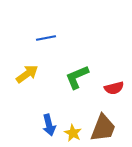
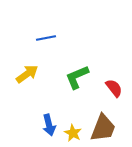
red semicircle: rotated 114 degrees counterclockwise
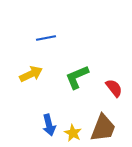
yellow arrow: moved 4 px right; rotated 10 degrees clockwise
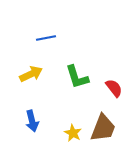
green L-shape: rotated 84 degrees counterclockwise
blue arrow: moved 17 px left, 4 px up
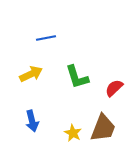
red semicircle: rotated 96 degrees counterclockwise
